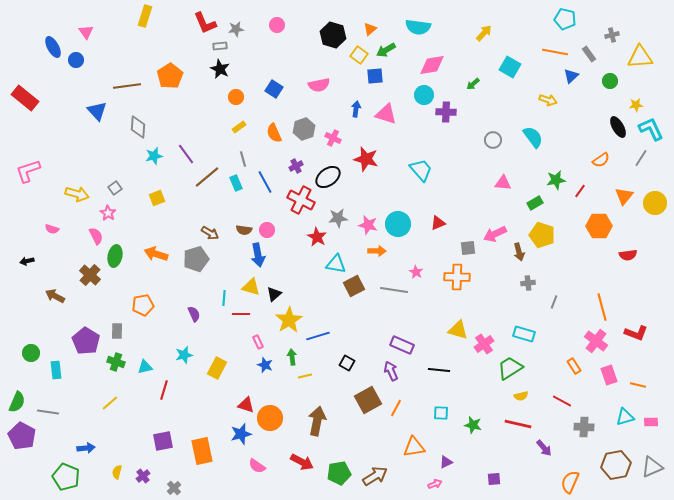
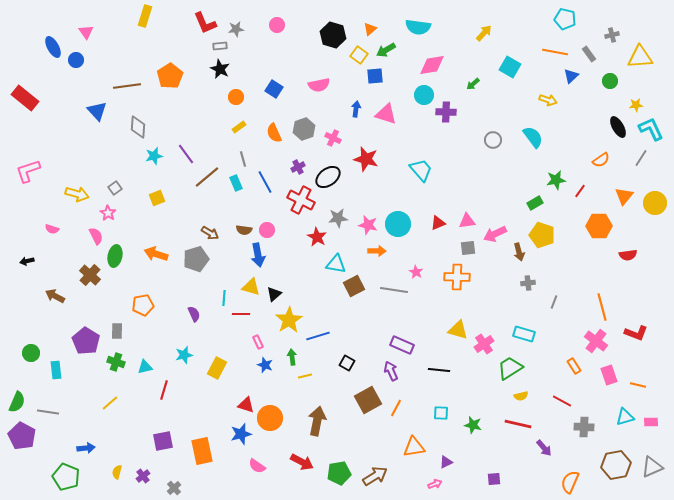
purple cross at (296, 166): moved 2 px right, 1 px down
pink triangle at (503, 183): moved 36 px left, 38 px down; rotated 12 degrees counterclockwise
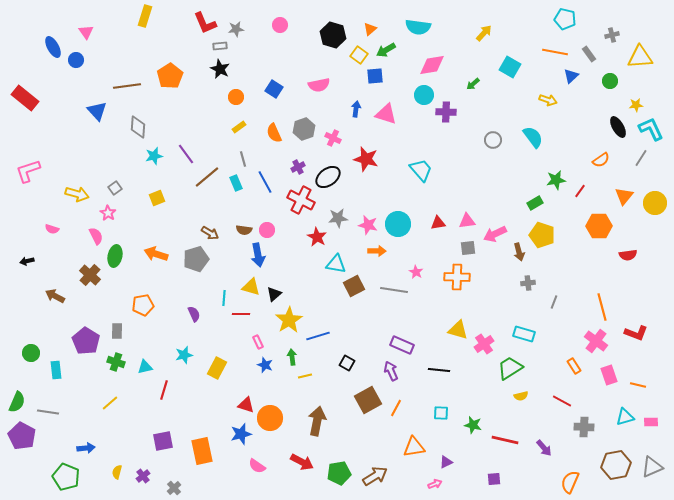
pink circle at (277, 25): moved 3 px right
red triangle at (438, 223): rotated 14 degrees clockwise
red line at (518, 424): moved 13 px left, 16 px down
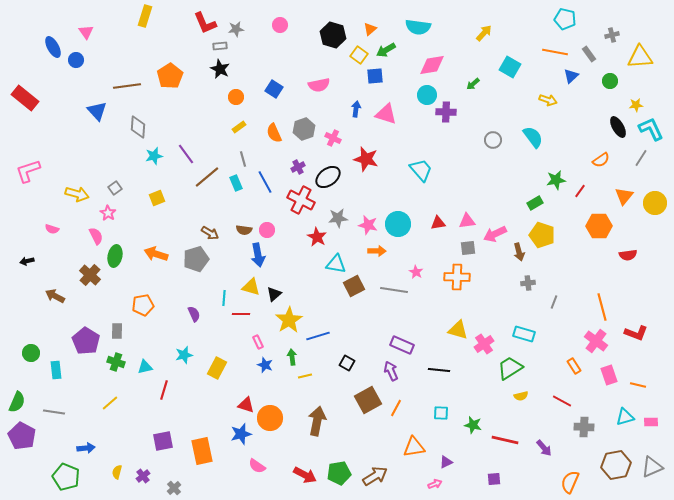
cyan circle at (424, 95): moved 3 px right
gray line at (48, 412): moved 6 px right
red arrow at (302, 462): moved 3 px right, 13 px down
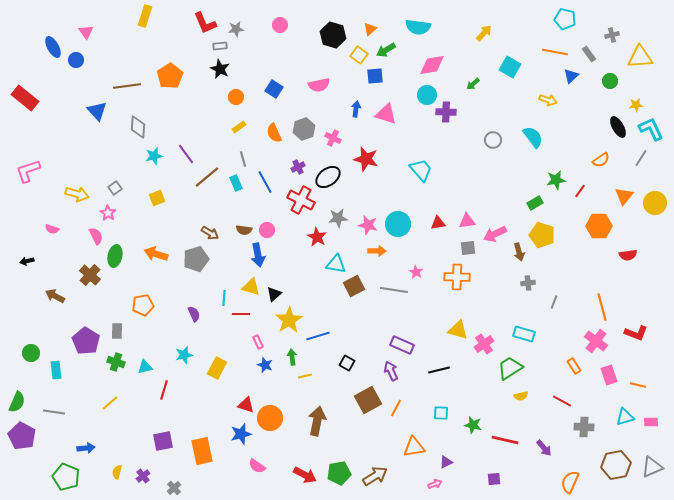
black line at (439, 370): rotated 20 degrees counterclockwise
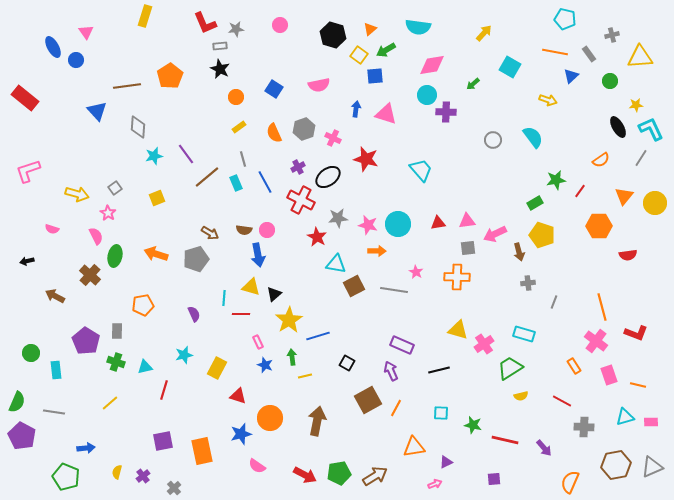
red triangle at (246, 405): moved 8 px left, 9 px up
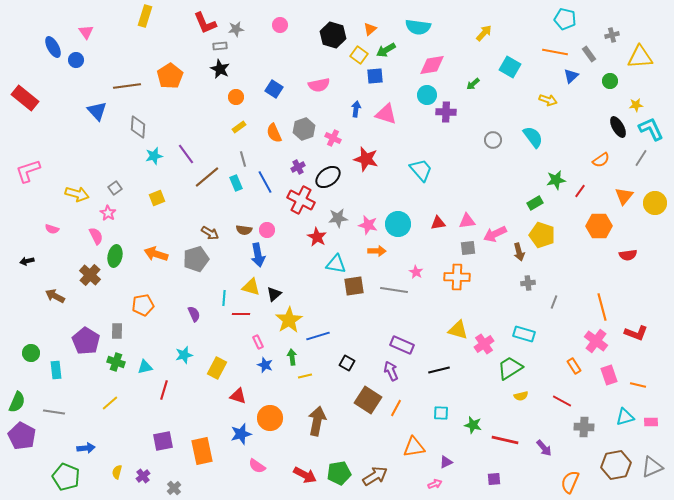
brown square at (354, 286): rotated 20 degrees clockwise
brown square at (368, 400): rotated 28 degrees counterclockwise
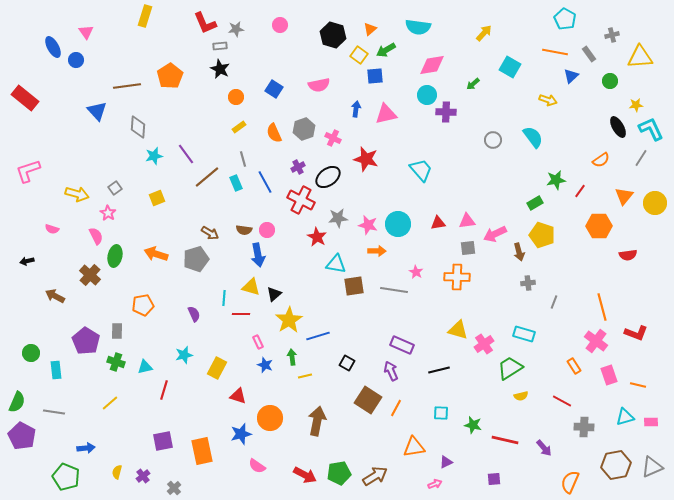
cyan pentagon at (565, 19): rotated 15 degrees clockwise
pink triangle at (386, 114): rotated 30 degrees counterclockwise
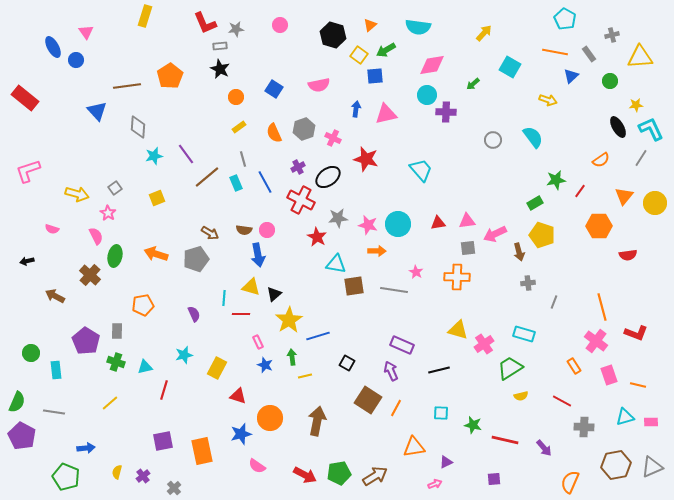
orange triangle at (370, 29): moved 4 px up
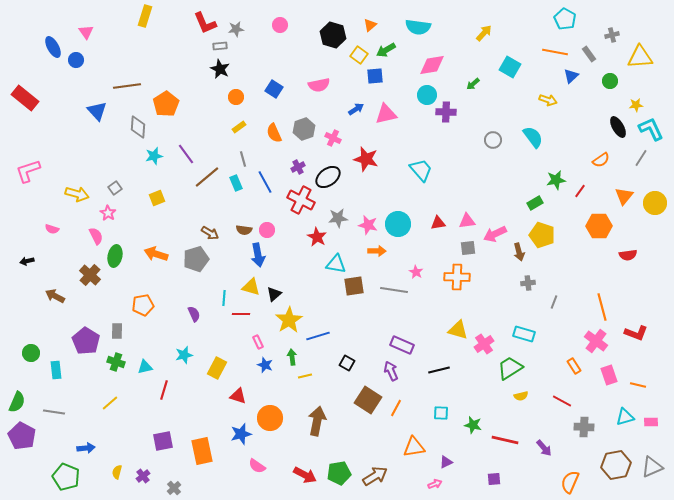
orange pentagon at (170, 76): moved 4 px left, 28 px down
blue arrow at (356, 109): rotated 49 degrees clockwise
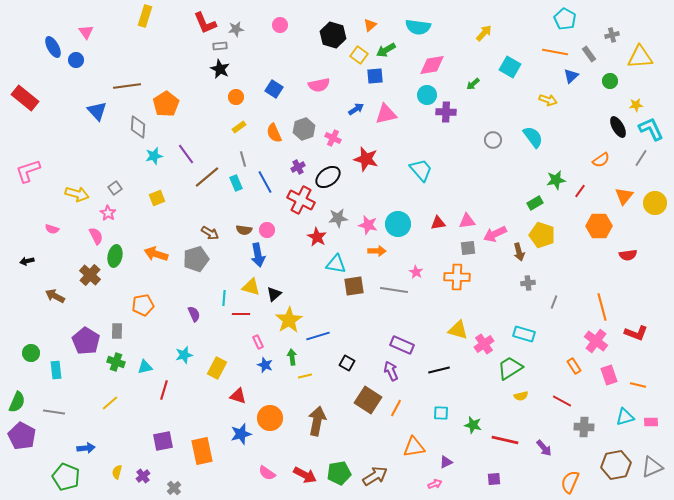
pink semicircle at (257, 466): moved 10 px right, 7 px down
